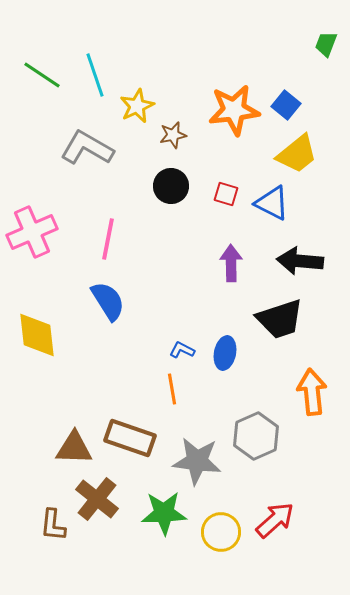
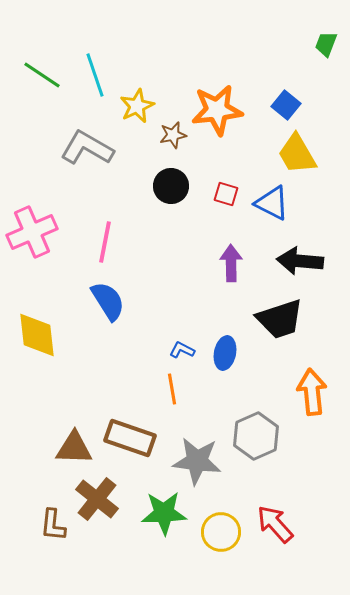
orange star: moved 17 px left
yellow trapezoid: rotated 99 degrees clockwise
pink line: moved 3 px left, 3 px down
red arrow: moved 4 px down; rotated 90 degrees counterclockwise
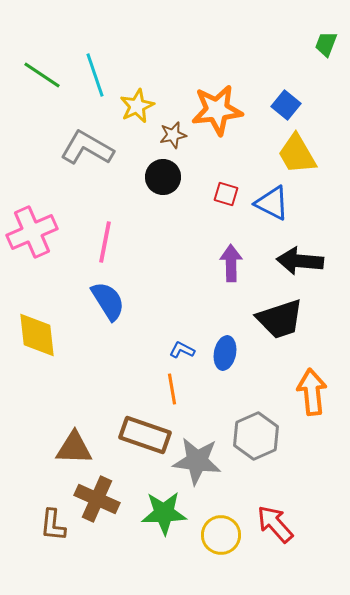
black circle: moved 8 px left, 9 px up
brown rectangle: moved 15 px right, 3 px up
brown cross: rotated 15 degrees counterclockwise
yellow circle: moved 3 px down
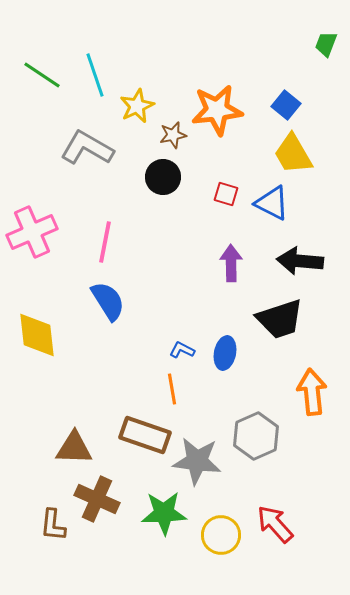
yellow trapezoid: moved 4 px left
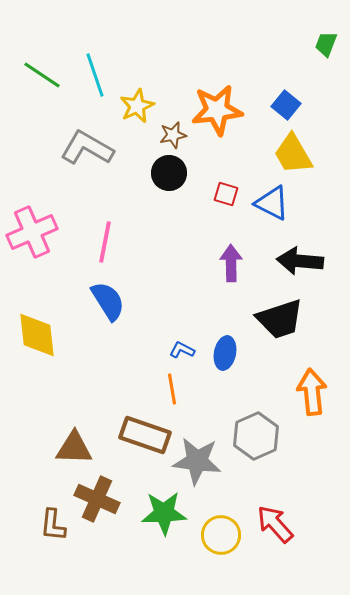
black circle: moved 6 px right, 4 px up
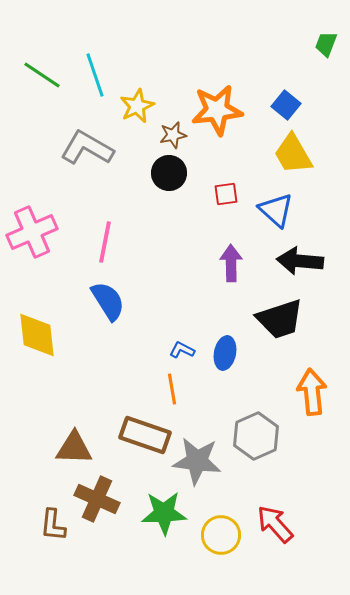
red square: rotated 25 degrees counterclockwise
blue triangle: moved 4 px right, 7 px down; rotated 15 degrees clockwise
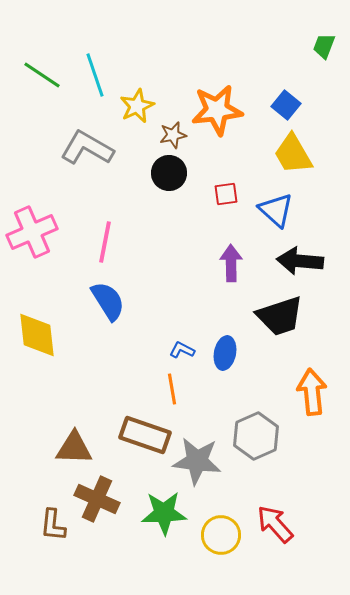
green trapezoid: moved 2 px left, 2 px down
black trapezoid: moved 3 px up
